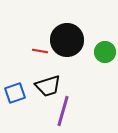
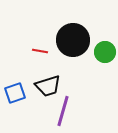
black circle: moved 6 px right
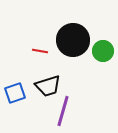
green circle: moved 2 px left, 1 px up
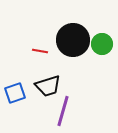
green circle: moved 1 px left, 7 px up
